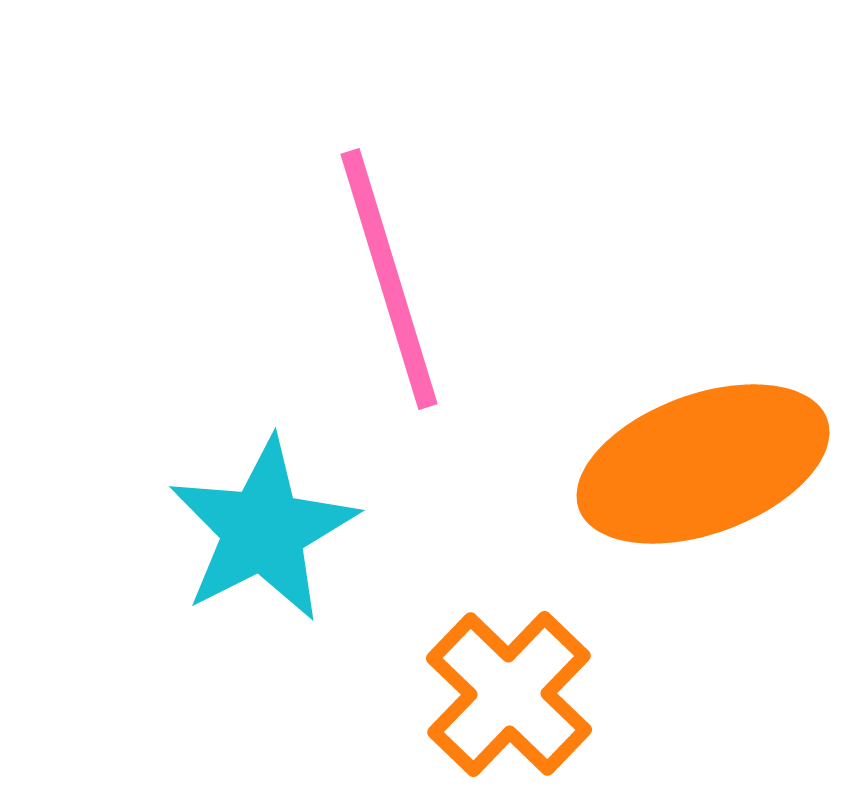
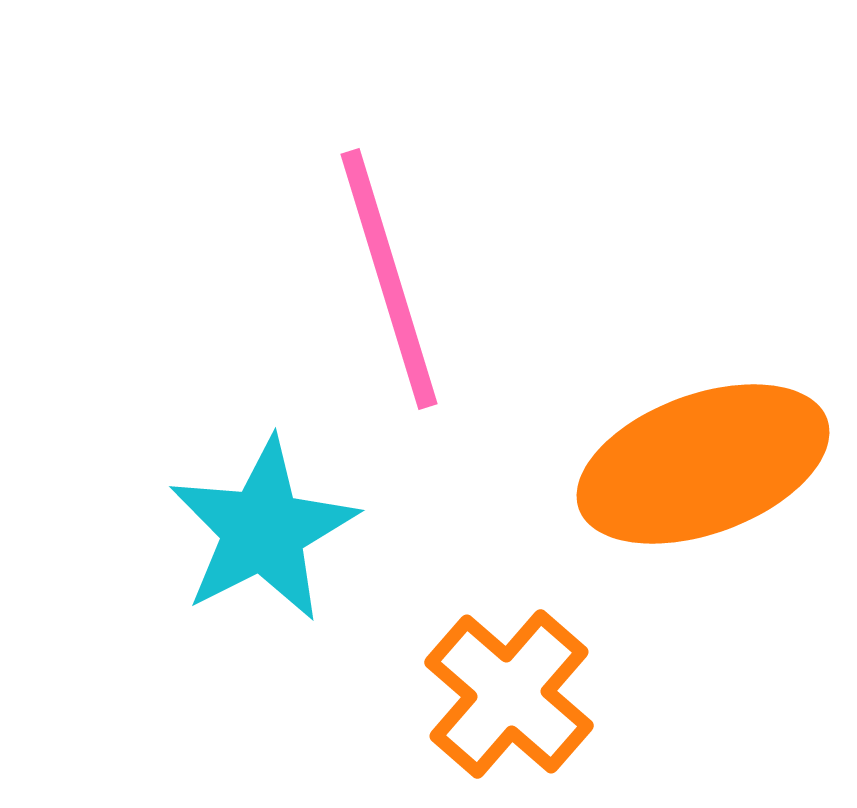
orange cross: rotated 3 degrees counterclockwise
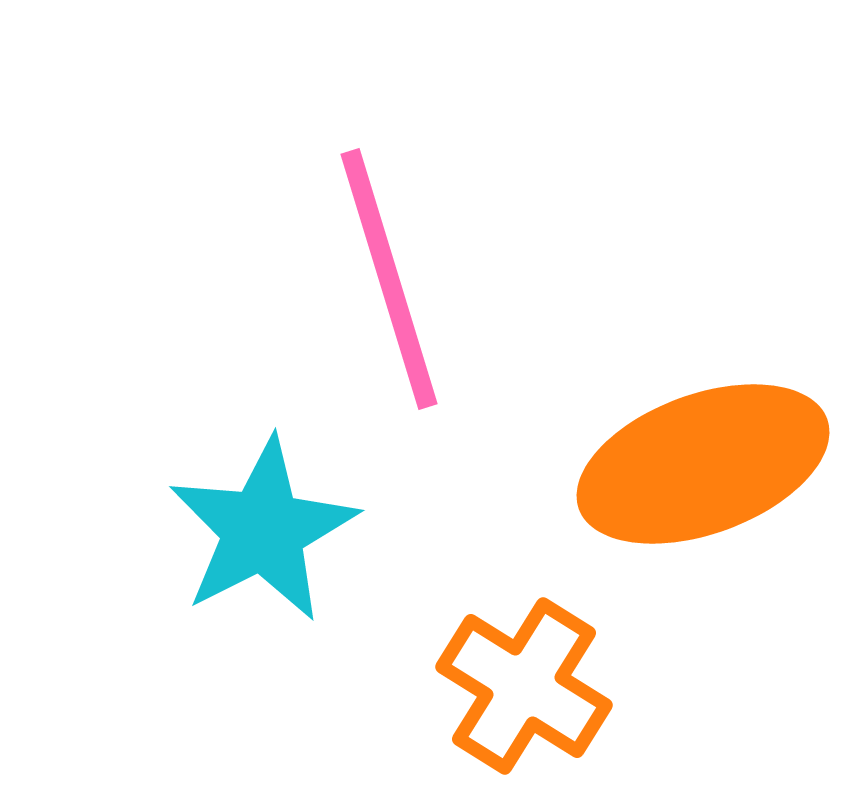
orange cross: moved 15 px right, 8 px up; rotated 9 degrees counterclockwise
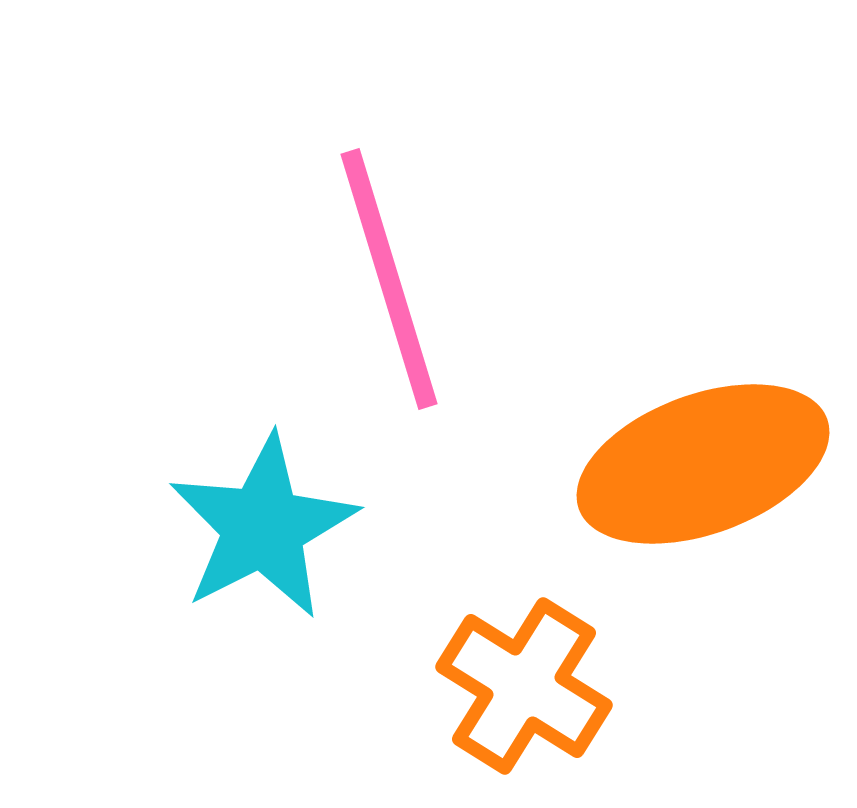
cyan star: moved 3 px up
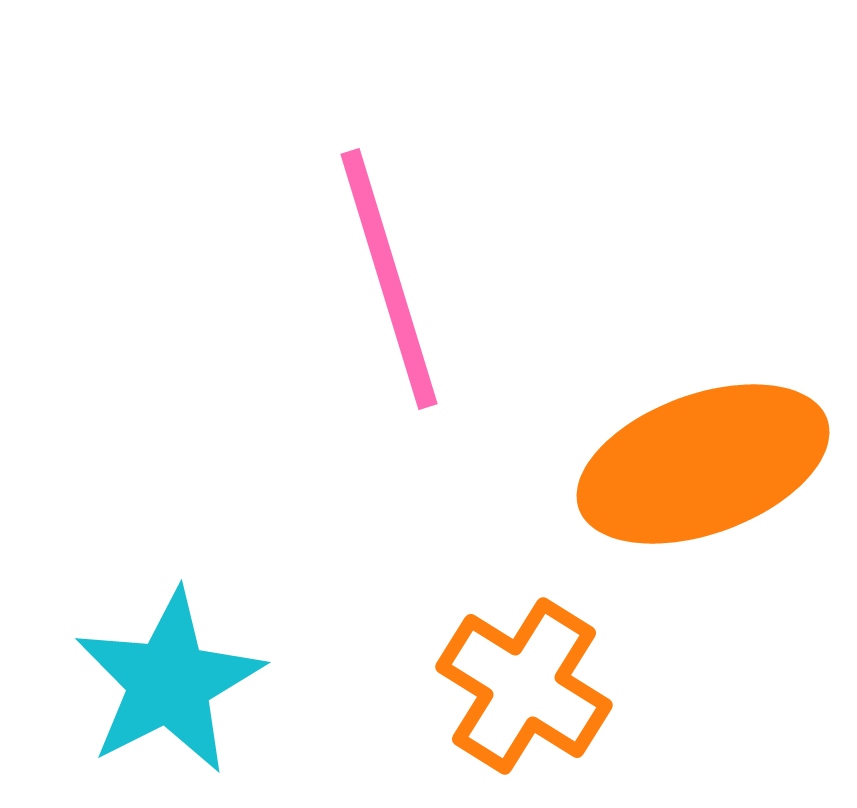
cyan star: moved 94 px left, 155 px down
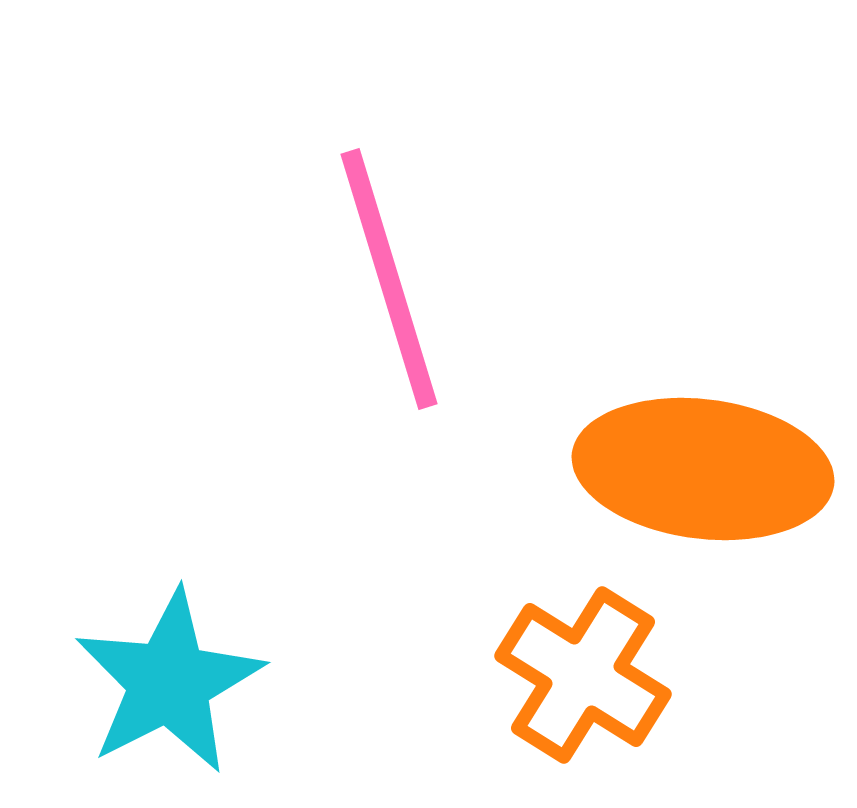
orange ellipse: moved 5 px down; rotated 27 degrees clockwise
orange cross: moved 59 px right, 11 px up
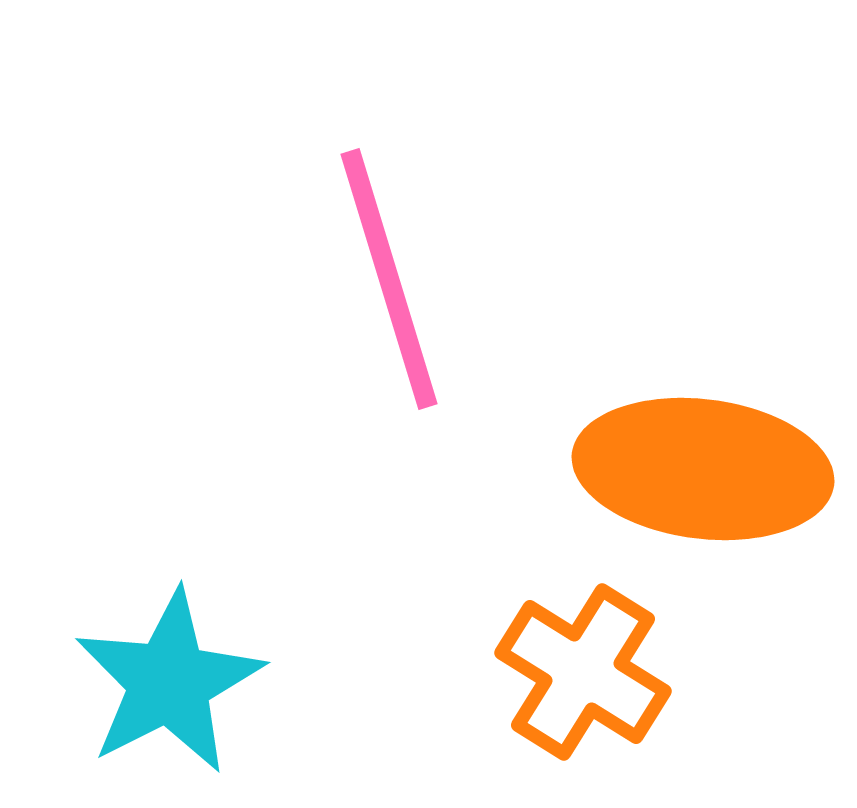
orange cross: moved 3 px up
